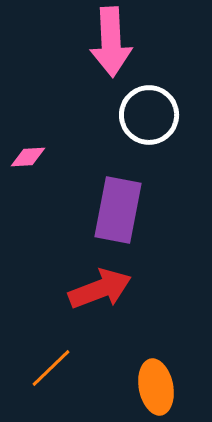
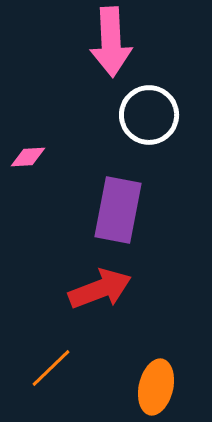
orange ellipse: rotated 24 degrees clockwise
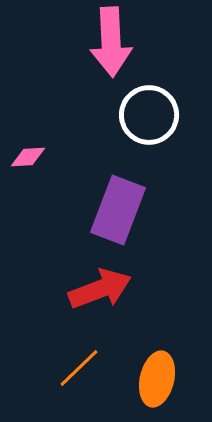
purple rectangle: rotated 10 degrees clockwise
orange line: moved 28 px right
orange ellipse: moved 1 px right, 8 px up
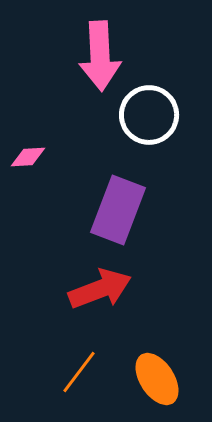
pink arrow: moved 11 px left, 14 px down
orange line: moved 4 px down; rotated 9 degrees counterclockwise
orange ellipse: rotated 46 degrees counterclockwise
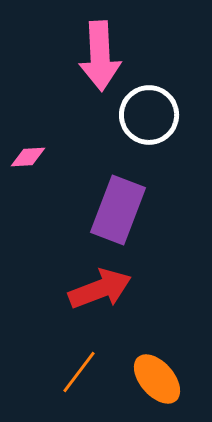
orange ellipse: rotated 8 degrees counterclockwise
